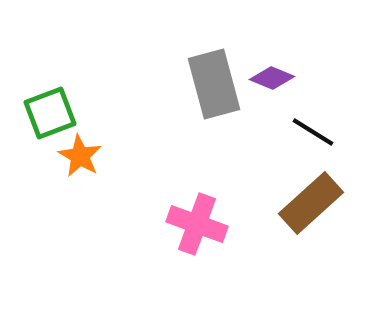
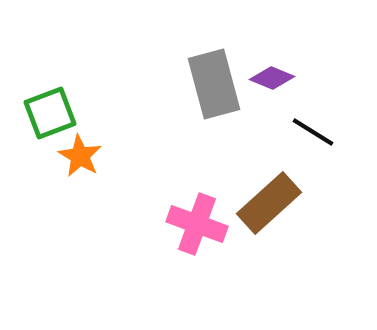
brown rectangle: moved 42 px left
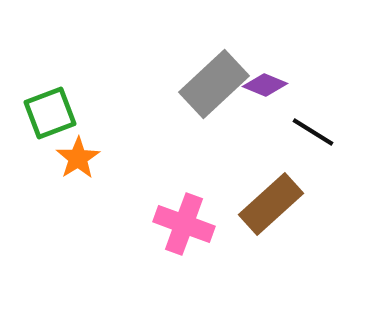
purple diamond: moved 7 px left, 7 px down
gray rectangle: rotated 62 degrees clockwise
orange star: moved 2 px left, 2 px down; rotated 9 degrees clockwise
brown rectangle: moved 2 px right, 1 px down
pink cross: moved 13 px left
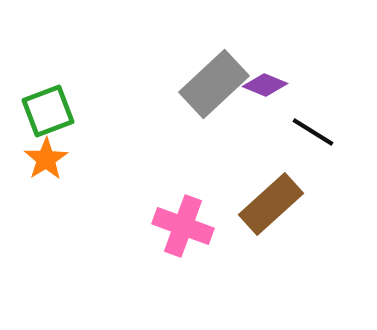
green square: moved 2 px left, 2 px up
orange star: moved 32 px left, 1 px down
pink cross: moved 1 px left, 2 px down
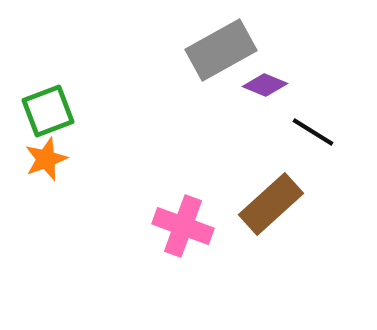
gray rectangle: moved 7 px right, 34 px up; rotated 14 degrees clockwise
orange star: rotated 12 degrees clockwise
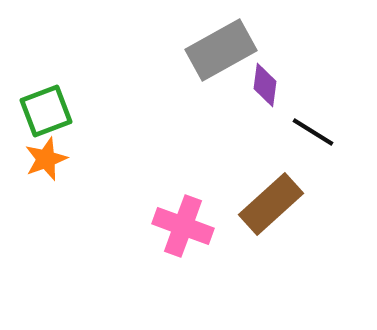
purple diamond: rotated 75 degrees clockwise
green square: moved 2 px left
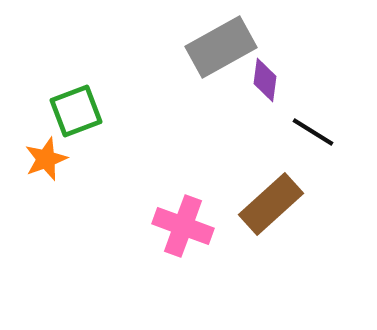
gray rectangle: moved 3 px up
purple diamond: moved 5 px up
green square: moved 30 px right
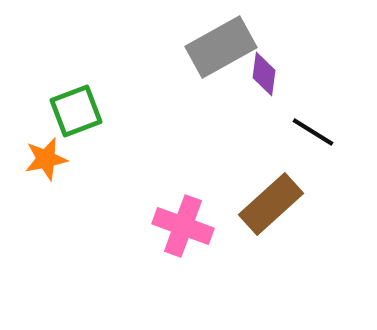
purple diamond: moved 1 px left, 6 px up
orange star: rotated 9 degrees clockwise
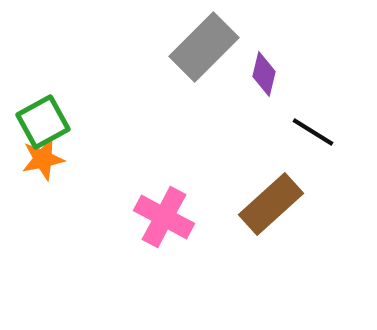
gray rectangle: moved 17 px left; rotated 16 degrees counterclockwise
purple diamond: rotated 6 degrees clockwise
green square: moved 33 px left, 11 px down; rotated 8 degrees counterclockwise
orange star: moved 3 px left
pink cross: moved 19 px left, 9 px up; rotated 8 degrees clockwise
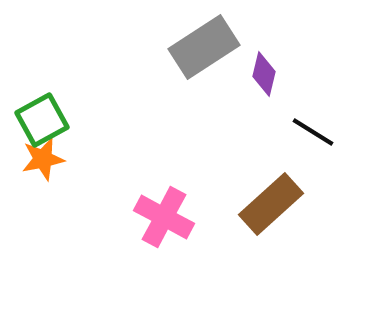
gray rectangle: rotated 12 degrees clockwise
green square: moved 1 px left, 2 px up
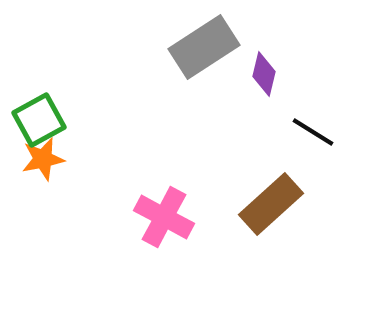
green square: moved 3 px left
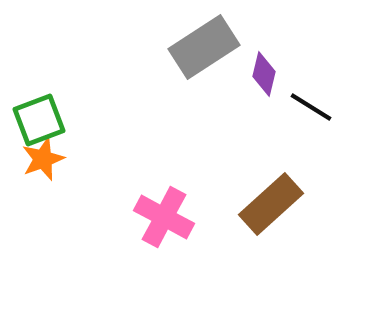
green square: rotated 8 degrees clockwise
black line: moved 2 px left, 25 px up
orange star: rotated 9 degrees counterclockwise
